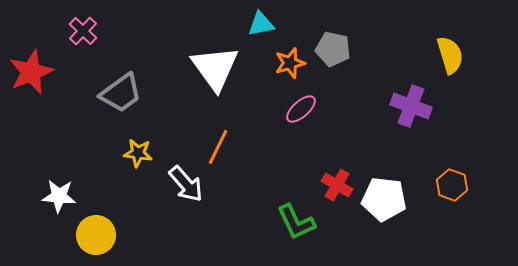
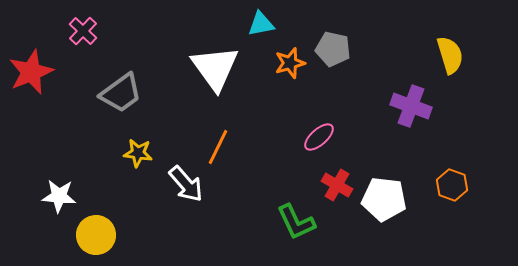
pink ellipse: moved 18 px right, 28 px down
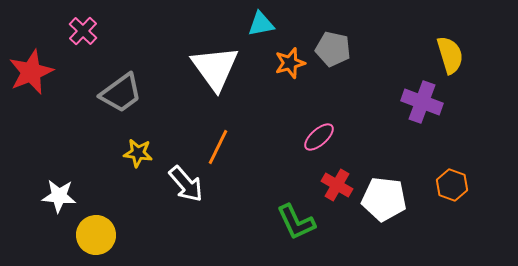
purple cross: moved 11 px right, 4 px up
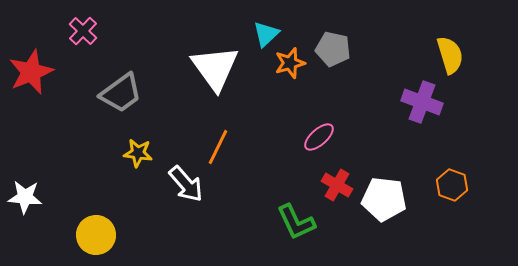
cyan triangle: moved 5 px right, 10 px down; rotated 32 degrees counterclockwise
white star: moved 34 px left, 1 px down
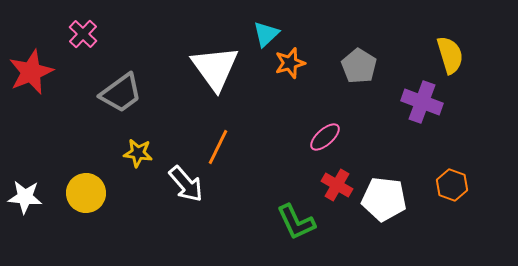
pink cross: moved 3 px down
gray pentagon: moved 26 px right, 17 px down; rotated 20 degrees clockwise
pink ellipse: moved 6 px right
yellow circle: moved 10 px left, 42 px up
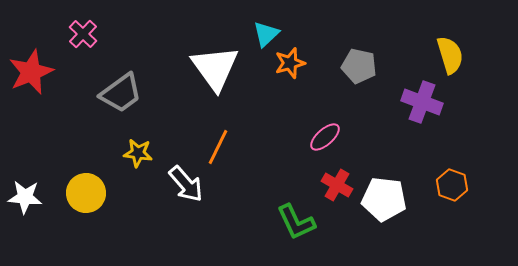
gray pentagon: rotated 20 degrees counterclockwise
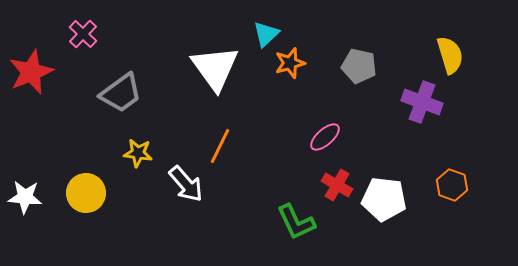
orange line: moved 2 px right, 1 px up
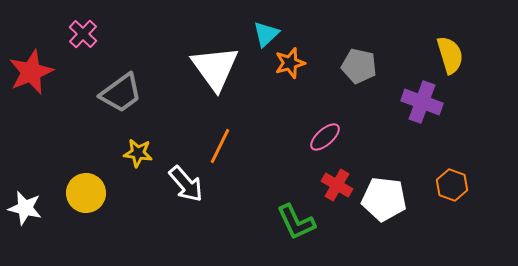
white star: moved 11 px down; rotated 8 degrees clockwise
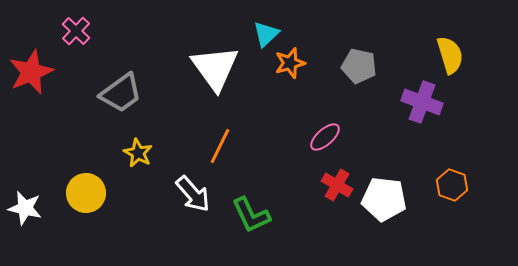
pink cross: moved 7 px left, 3 px up
yellow star: rotated 20 degrees clockwise
white arrow: moved 7 px right, 10 px down
green L-shape: moved 45 px left, 7 px up
